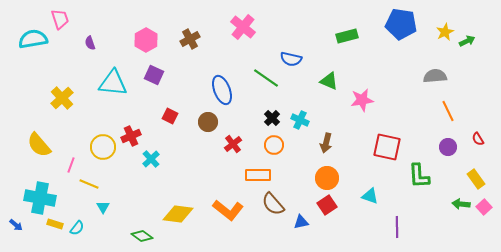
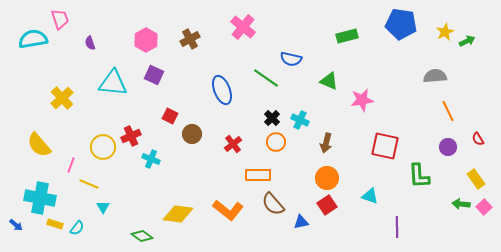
brown circle at (208, 122): moved 16 px left, 12 px down
orange circle at (274, 145): moved 2 px right, 3 px up
red square at (387, 147): moved 2 px left, 1 px up
cyan cross at (151, 159): rotated 24 degrees counterclockwise
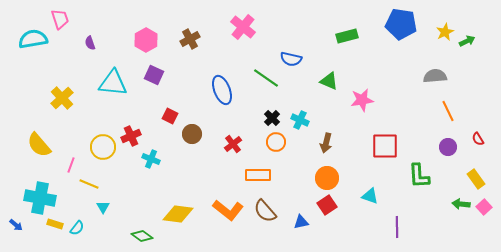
red square at (385, 146): rotated 12 degrees counterclockwise
brown semicircle at (273, 204): moved 8 px left, 7 px down
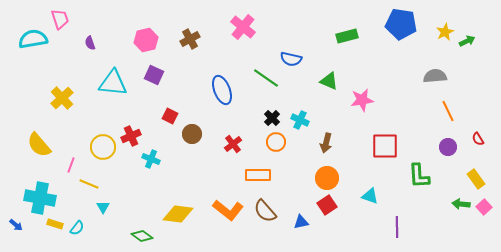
pink hexagon at (146, 40): rotated 15 degrees clockwise
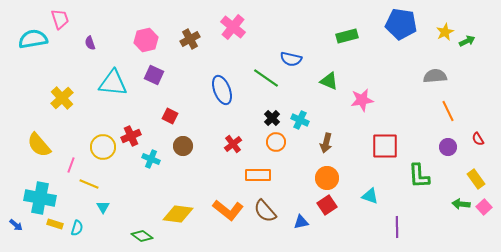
pink cross at (243, 27): moved 10 px left
brown circle at (192, 134): moved 9 px left, 12 px down
cyan semicircle at (77, 228): rotated 21 degrees counterclockwise
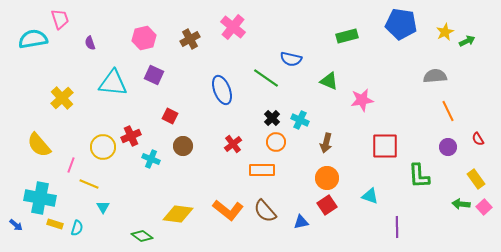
pink hexagon at (146, 40): moved 2 px left, 2 px up
orange rectangle at (258, 175): moved 4 px right, 5 px up
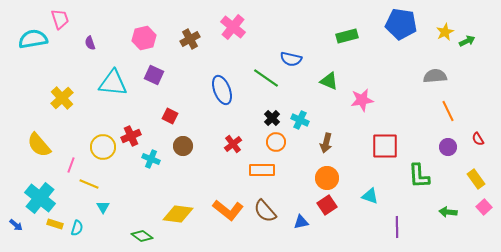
cyan cross at (40, 198): rotated 28 degrees clockwise
green arrow at (461, 204): moved 13 px left, 8 px down
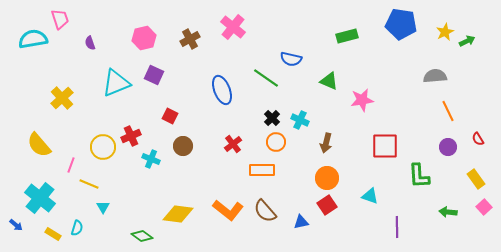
cyan triangle at (113, 83): moved 3 px right; rotated 28 degrees counterclockwise
yellow rectangle at (55, 224): moved 2 px left, 10 px down; rotated 14 degrees clockwise
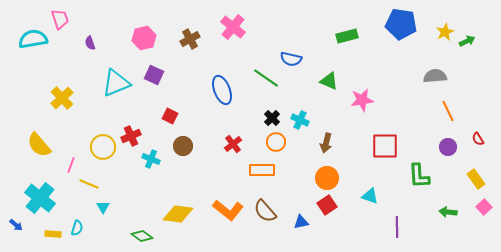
yellow rectangle at (53, 234): rotated 28 degrees counterclockwise
